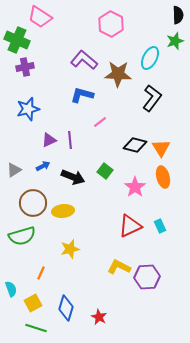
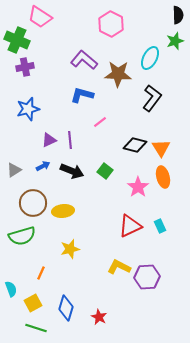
black arrow: moved 1 px left, 6 px up
pink star: moved 3 px right
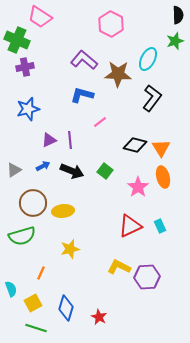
cyan ellipse: moved 2 px left, 1 px down
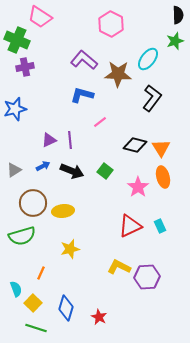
cyan ellipse: rotated 10 degrees clockwise
blue star: moved 13 px left
cyan semicircle: moved 5 px right
yellow square: rotated 18 degrees counterclockwise
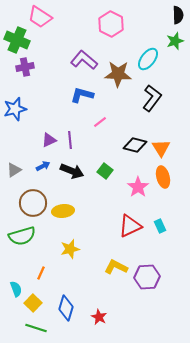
yellow L-shape: moved 3 px left
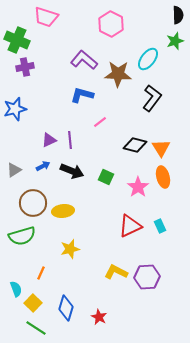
pink trapezoid: moved 6 px right; rotated 15 degrees counterclockwise
green square: moved 1 px right, 6 px down; rotated 14 degrees counterclockwise
yellow L-shape: moved 5 px down
green line: rotated 15 degrees clockwise
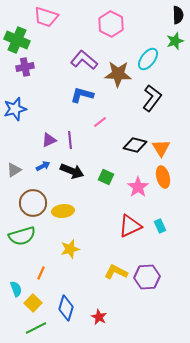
green line: rotated 60 degrees counterclockwise
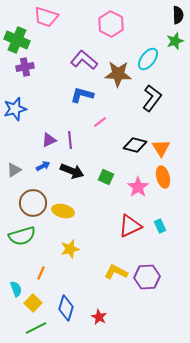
yellow ellipse: rotated 20 degrees clockwise
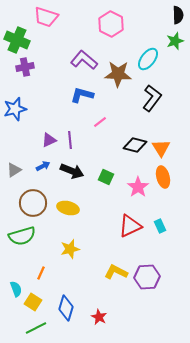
yellow ellipse: moved 5 px right, 3 px up
yellow square: moved 1 px up; rotated 12 degrees counterclockwise
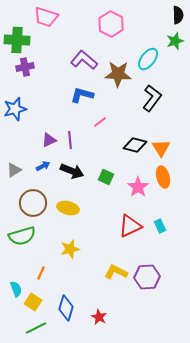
green cross: rotated 20 degrees counterclockwise
